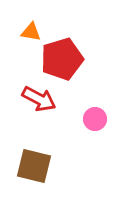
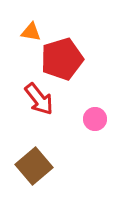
red arrow: rotated 24 degrees clockwise
brown square: rotated 36 degrees clockwise
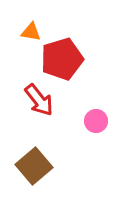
red arrow: moved 1 px down
pink circle: moved 1 px right, 2 px down
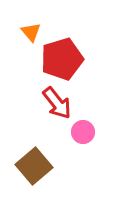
orange triangle: rotated 40 degrees clockwise
red arrow: moved 18 px right, 3 px down
pink circle: moved 13 px left, 11 px down
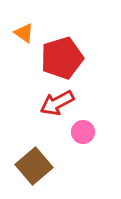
orange triangle: moved 7 px left, 1 px down; rotated 15 degrees counterclockwise
red pentagon: moved 1 px up
red arrow: rotated 100 degrees clockwise
